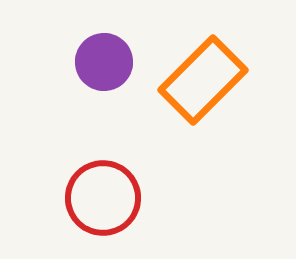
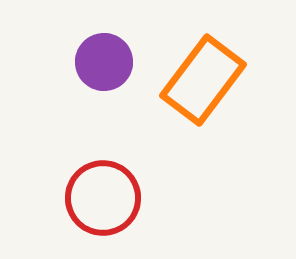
orange rectangle: rotated 8 degrees counterclockwise
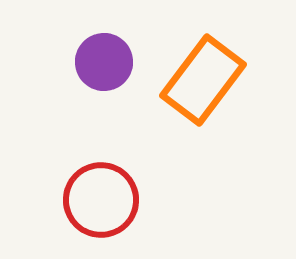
red circle: moved 2 px left, 2 px down
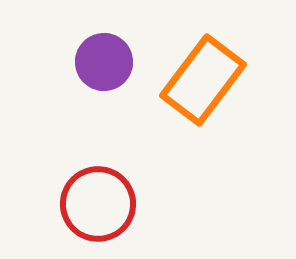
red circle: moved 3 px left, 4 px down
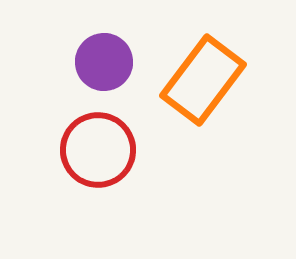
red circle: moved 54 px up
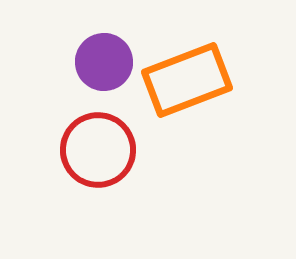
orange rectangle: moved 16 px left; rotated 32 degrees clockwise
